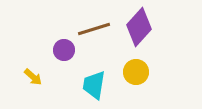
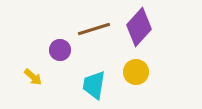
purple circle: moved 4 px left
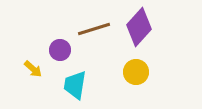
yellow arrow: moved 8 px up
cyan trapezoid: moved 19 px left
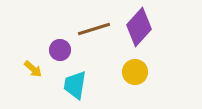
yellow circle: moved 1 px left
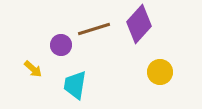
purple diamond: moved 3 px up
purple circle: moved 1 px right, 5 px up
yellow circle: moved 25 px right
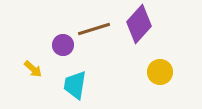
purple circle: moved 2 px right
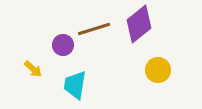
purple diamond: rotated 9 degrees clockwise
yellow circle: moved 2 px left, 2 px up
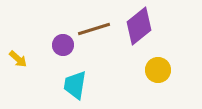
purple diamond: moved 2 px down
yellow arrow: moved 15 px left, 10 px up
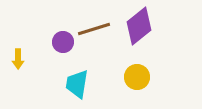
purple circle: moved 3 px up
yellow arrow: rotated 48 degrees clockwise
yellow circle: moved 21 px left, 7 px down
cyan trapezoid: moved 2 px right, 1 px up
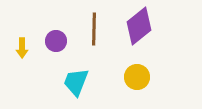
brown line: rotated 72 degrees counterclockwise
purple circle: moved 7 px left, 1 px up
yellow arrow: moved 4 px right, 11 px up
cyan trapezoid: moved 1 px left, 2 px up; rotated 12 degrees clockwise
